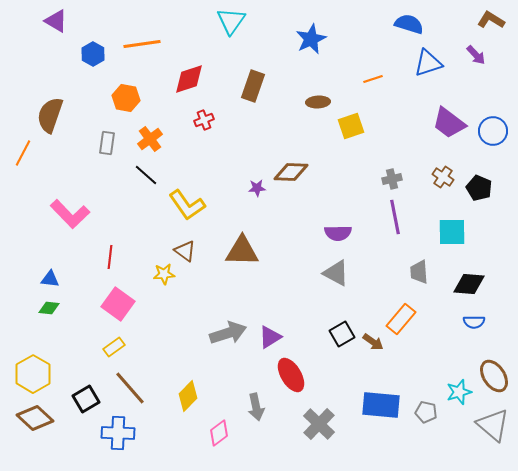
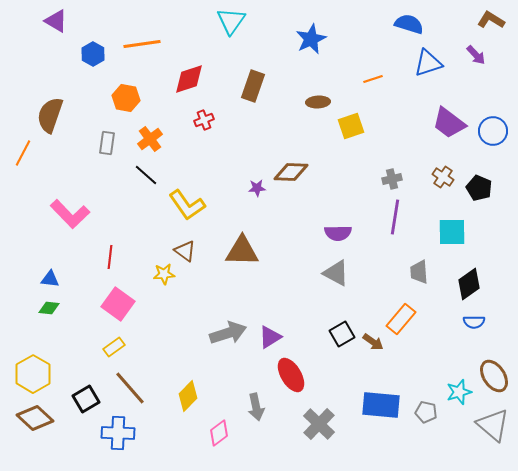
purple line at (395, 217): rotated 20 degrees clockwise
black diamond at (469, 284): rotated 40 degrees counterclockwise
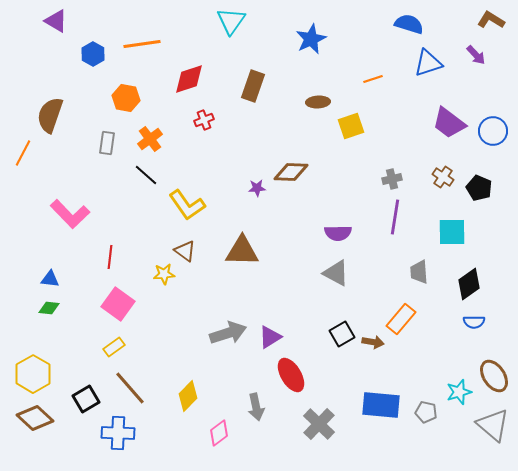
brown arrow at (373, 342): rotated 25 degrees counterclockwise
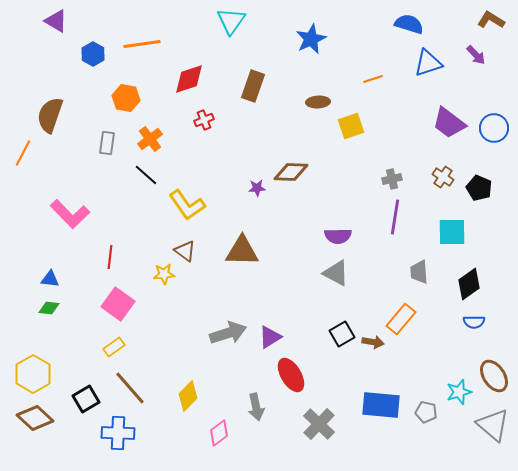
blue circle at (493, 131): moved 1 px right, 3 px up
purple semicircle at (338, 233): moved 3 px down
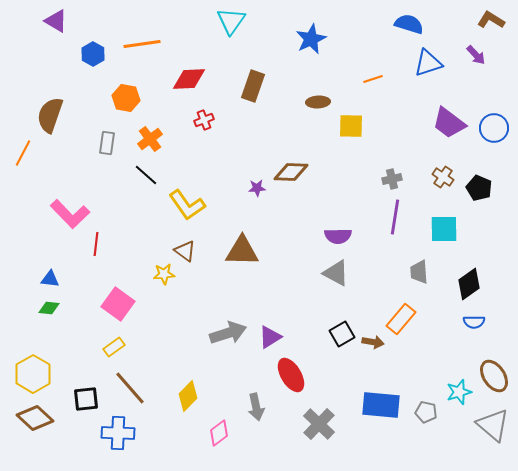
red diamond at (189, 79): rotated 16 degrees clockwise
yellow square at (351, 126): rotated 20 degrees clockwise
cyan square at (452, 232): moved 8 px left, 3 px up
red line at (110, 257): moved 14 px left, 13 px up
black square at (86, 399): rotated 24 degrees clockwise
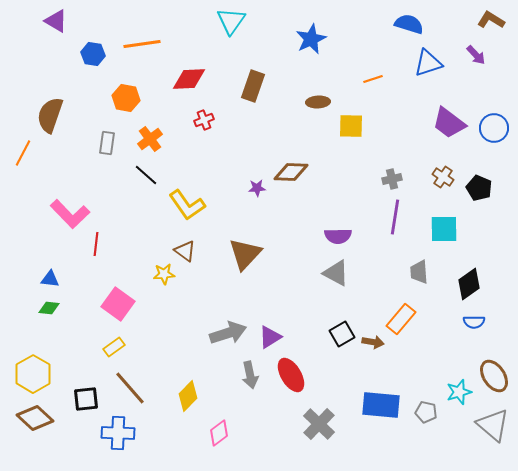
blue hexagon at (93, 54): rotated 20 degrees counterclockwise
brown triangle at (242, 251): moved 3 px right, 3 px down; rotated 48 degrees counterclockwise
gray arrow at (256, 407): moved 6 px left, 32 px up
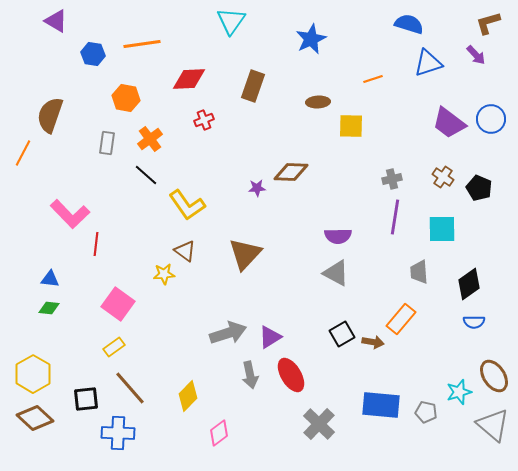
brown L-shape at (491, 20): moved 3 px left, 3 px down; rotated 48 degrees counterclockwise
blue circle at (494, 128): moved 3 px left, 9 px up
cyan square at (444, 229): moved 2 px left
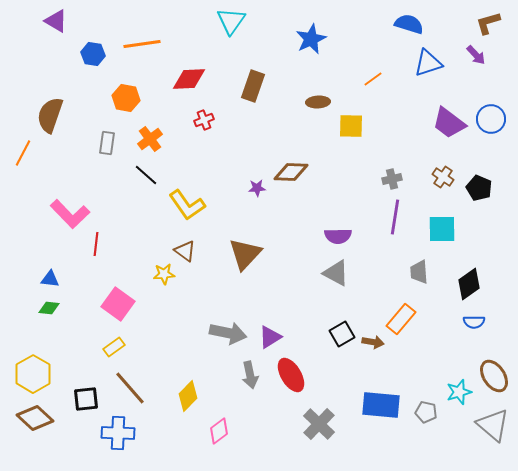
orange line at (373, 79): rotated 18 degrees counterclockwise
gray arrow at (228, 333): rotated 30 degrees clockwise
pink diamond at (219, 433): moved 2 px up
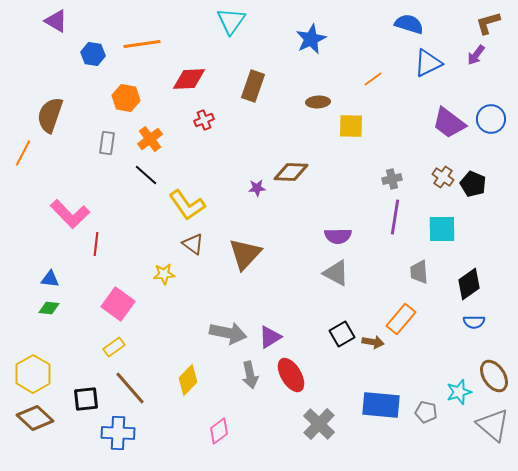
purple arrow at (476, 55): rotated 80 degrees clockwise
blue triangle at (428, 63): rotated 8 degrees counterclockwise
black pentagon at (479, 188): moved 6 px left, 4 px up
brown triangle at (185, 251): moved 8 px right, 7 px up
yellow diamond at (188, 396): moved 16 px up
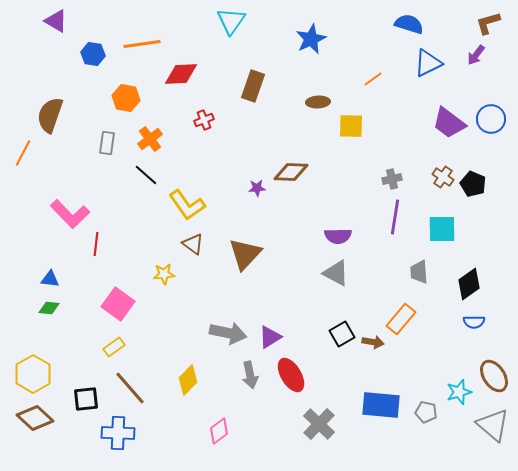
red diamond at (189, 79): moved 8 px left, 5 px up
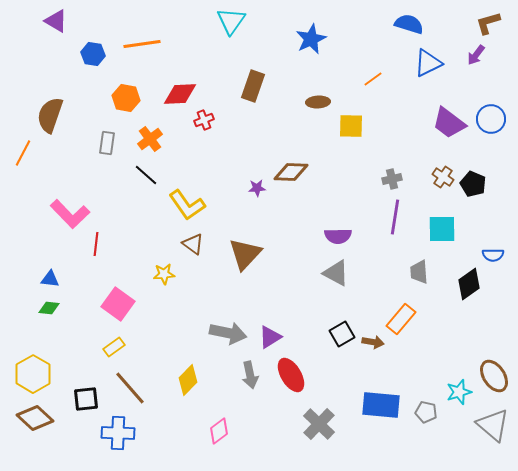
red diamond at (181, 74): moved 1 px left, 20 px down
blue semicircle at (474, 322): moved 19 px right, 67 px up
